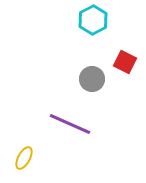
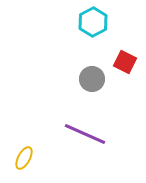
cyan hexagon: moved 2 px down
purple line: moved 15 px right, 10 px down
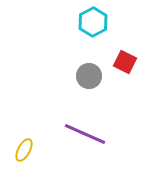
gray circle: moved 3 px left, 3 px up
yellow ellipse: moved 8 px up
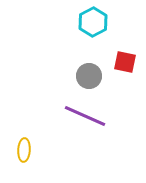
red square: rotated 15 degrees counterclockwise
purple line: moved 18 px up
yellow ellipse: rotated 25 degrees counterclockwise
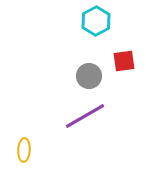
cyan hexagon: moved 3 px right, 1 px up
red square: moved 1 px left, 1 px up; rotated 20 degrees counterclockwise
purple line: rotated 54 degrees counterclockwise
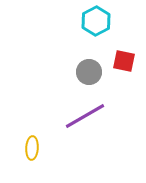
red square: rotated 20 degrees clockwise
gray circle: moved 4 px up
yellow ellipse: moved 8 px right, 2 px up
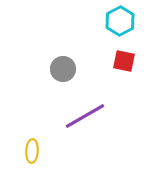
cyan hexagon: moved 24 px right
gray circle: moved 26 px left, 3 px up
yellow ellipse: moved 3 px down
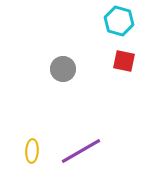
cyan hexagon: moved 1 px left; rotated 16 degrees counterclockwise
purple line: moved 4 px left, 35 px down
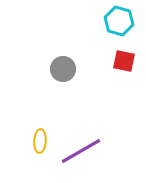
yellow ellipse: moved 8 px right, 10 px up
